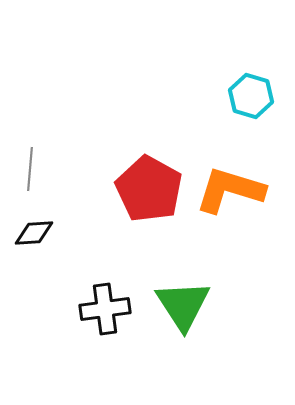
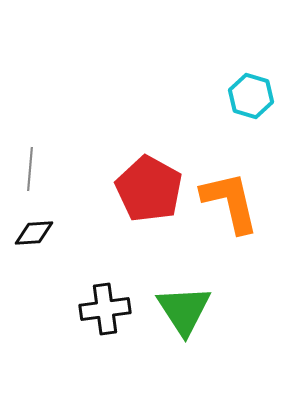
orange L-shape: moved 12 px down; rotated 60 degrees clockwise
green triangle: moved 1 px right, 5 px down
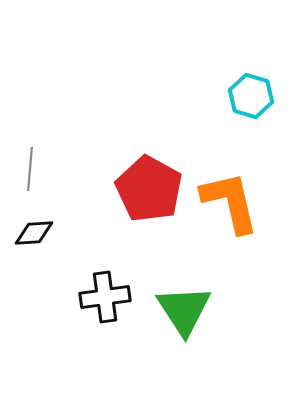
black cross: moved 12 px up
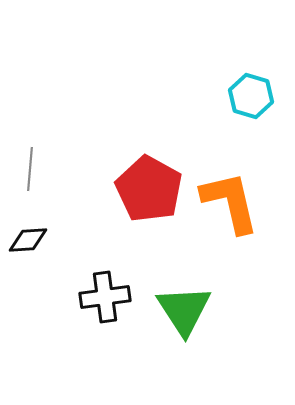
black diamond: moved 6 px left, 7 px down
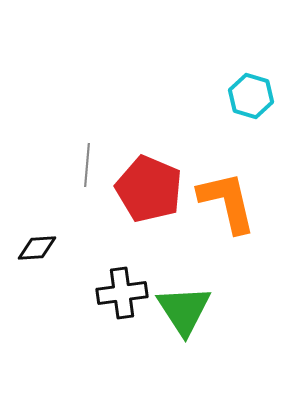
gray line: moved 57 px right, 4 px up
red pentagon: rotated 6 degrees counterclockwise
orange L-shape: moved 3 px left
black diamond: moved 9 px right, 8 px down
black cross: moved 17 px right, 4 px up
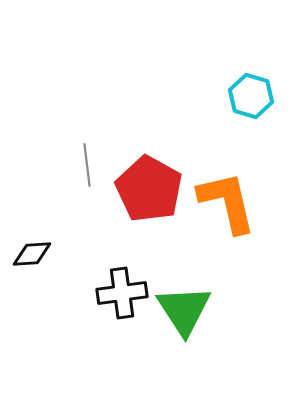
gray line: rotated 12 degrees counterclockwise
red pentagon: rotated 6 degrees clockwise
black diamond: moved 5 px left, 6 px down
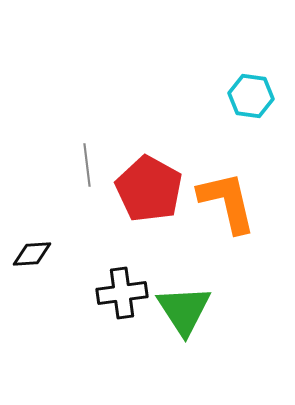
cyan hexagon: rotated 9 degrees counterclockwise
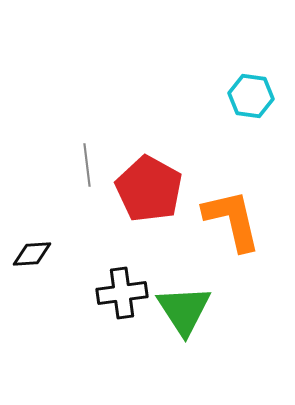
orange L-shape: moved 5 px right, 18 px down
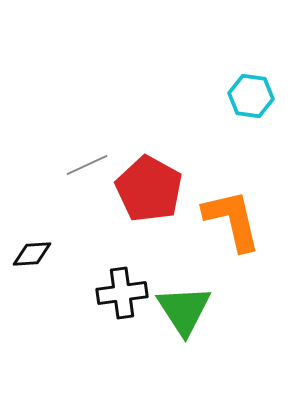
gray line: rotated 72 degrees clockwise
